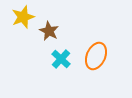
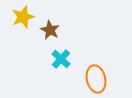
brown star: moved 1 px right, 1 px up
orange ellipse: moved 23 px down; rotated 36 degrees counterclockwise
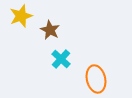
yellow star: moved 2 px left, 1 px up
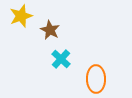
orange ellipse: rotated 12 degrees clockwise
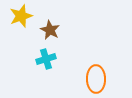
cyan cross: moved 15 px left; rotated 30 degrees clockwise
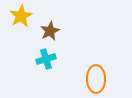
yellow star: rotated 10 degrees counterclockwise
brown star: moved 1 px down; rotated 18 degrees clockwise
